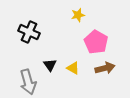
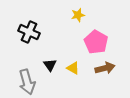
gray arrow: moved 1 px left
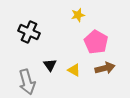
yellow triangle: moved 1 px right, 2 px down
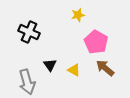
brown arrow: rotated 126 degrees counterclockwise
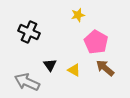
gray arrow: rotated 130 degrees clockwise
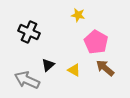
yellow star: rotated 24 degrees clockwise
black triangle: moved 2 px left; rotated 24 degrees clockwise
gray arrow: moved 2 px up
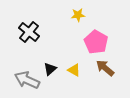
yellow star: rotated 16 degrees counterclockwise
black cross: rotated 15 degrees clockwise
black triangle: moved 2 px right, 4 px down
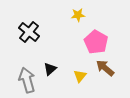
yellow triangle: moved 6 px right, 6 px down; rotated 40 degrees clockwise
gray arrow: rotated 50 degrees clockwise
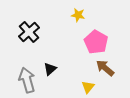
yellow star: rotated 16 degrees clockwise
black cross: rotated 10 degrees clockwise
yellow triangle: moved 8 px right, 11 px down
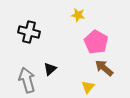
black cross: rotated 35 degrees counterclockwise
brown arrow: moved 1 px left
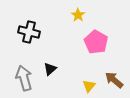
yellow star: rotated 24 degrees clockwise
brown arrow: moved 10 px right, 12 px down
gray arrow: moved 3 px left, 2 px up
yellow triangle: moved 1 px right, 1 px up
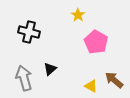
yellow triangle: moved 2 px right; rotated 40 degrees counterclockwise
